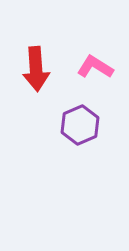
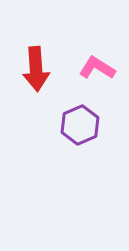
pink L-shape: moved 2 px right, 1 px down
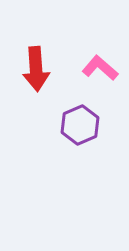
pink L-shape: moved 3 px right; rotated 9 degrees clockwise
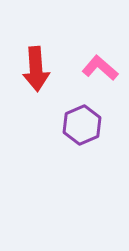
purple hexagon: moved 2 px right
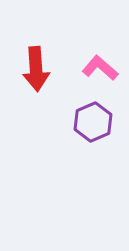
purple hexagon: moved 11 px right, 3 px up
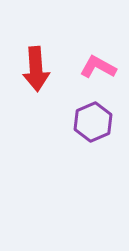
pink L-shape: moved 2 px left, 1 px up; rotated 12 degrees counterclockwise
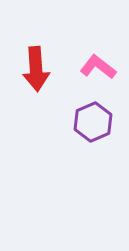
pink L-shape: rotated 9 degrees clockwise
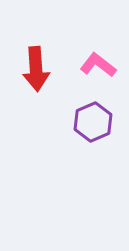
pink L-shape: moved 2 px up
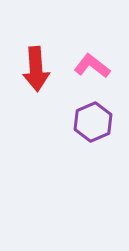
pink L-shape: moved 6 px left, 1 px down
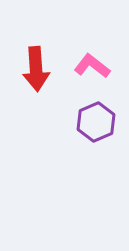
purple hexagon: moved 3 px right
